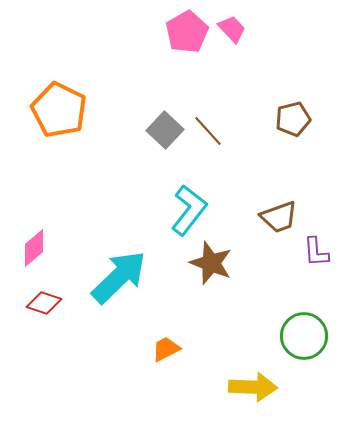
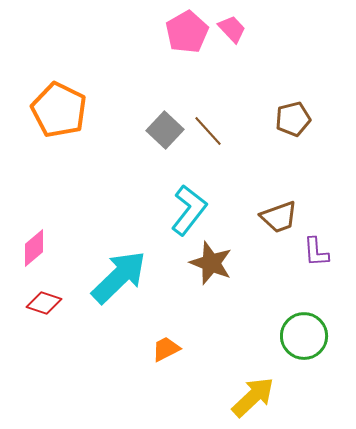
yellow arrow: moved 10 px down; rotated 45 degrees counterclockwise
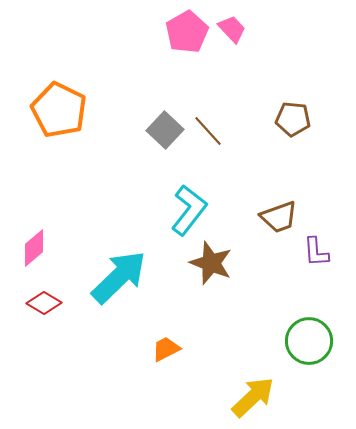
brown pentagon: rotated 20 degrees clockwise
red diamond: rotated 12 degrees clockwise
green circle: moved 5 px right, 5 px down
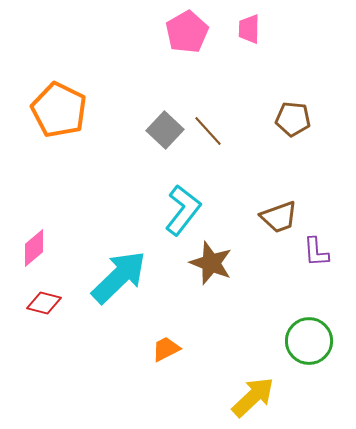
pink trapezoid: moved 17 px right; rotated 136 degrees counterclockwise
cyan L-shape: moved 6 px left
red diamond: rotated 16 degrees counterclockwise
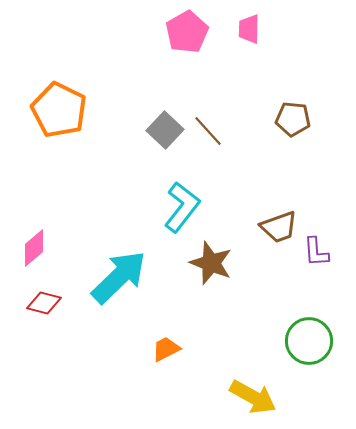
cyan L-shape: moved 1 px left, 3 px up
brown trapezoid: moved 10 px down
yellow arrow: rotated 72 degrees clockwise
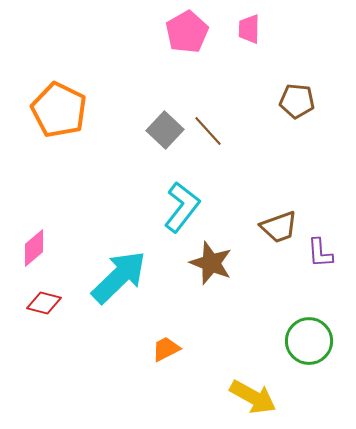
brown pentagon: moved 4 px right, 18 px up
purple L-shape: moved 4 px right, 1 px down
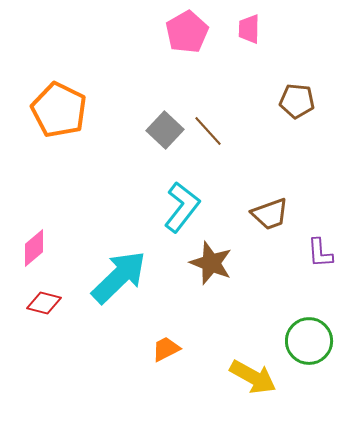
brown trapezoid: moved 9 px left, 13 px up
yellow arrow: moved 20 px up
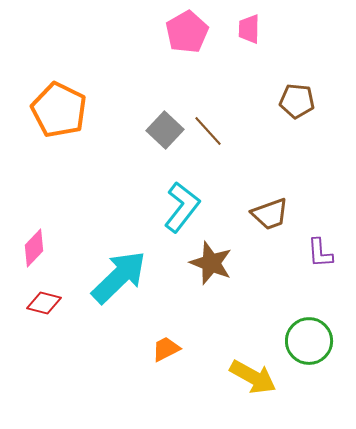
pink diamond: rotated 6 degrees counterclockwise
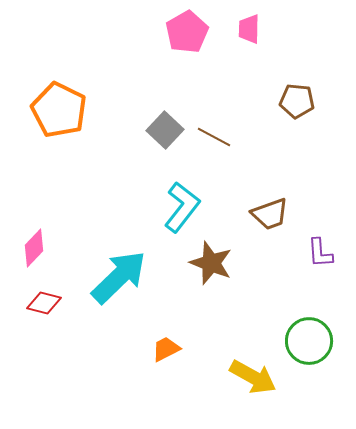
brown line: moved 6 px right, 6 px down; rotated 20 degrees counterclockwise
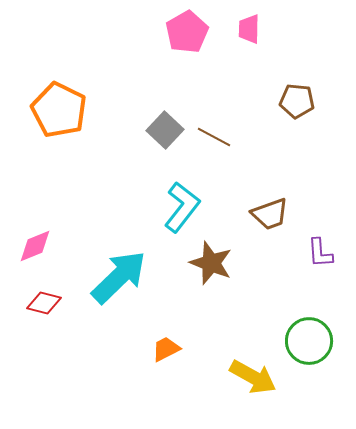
pink diamond: moved 1 px right, 2 px up; rotated 24 degrees clockwise
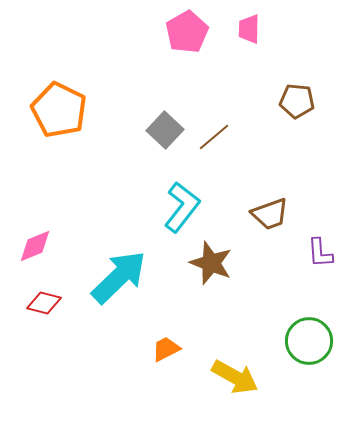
brown line: rotated 68 degrees counterclockwise
yellow arrow: moved 18 px left
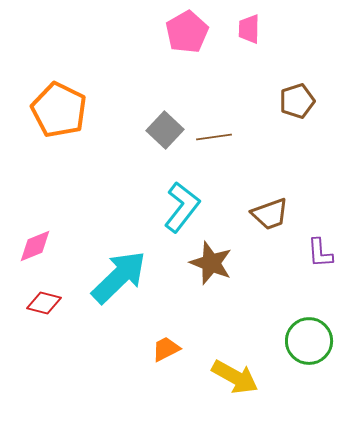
brown pentagon: rotated 24 degrees counterclockwise
brown line: rotated 32 degrees clockwise
